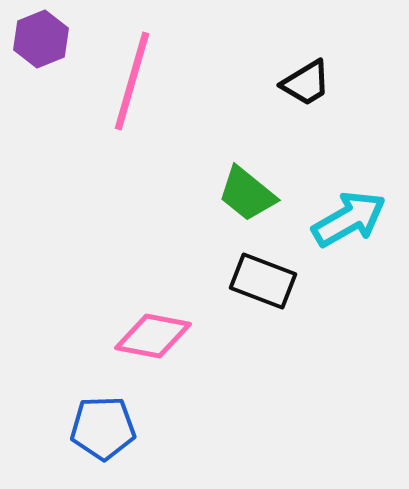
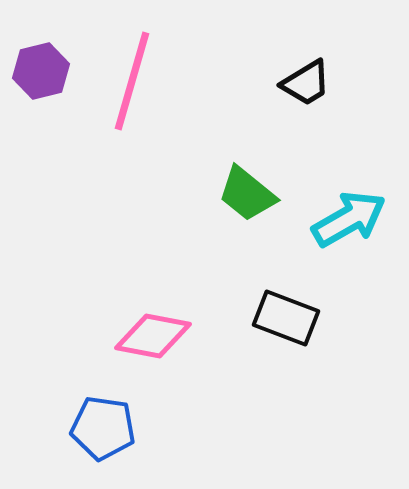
purple hexagon: moved 32 px down; rotated 8 degrees clockwise
black rectangle: moved 23 px right, 37 px down
blue pentagon: rotated 10 degrees clockwise
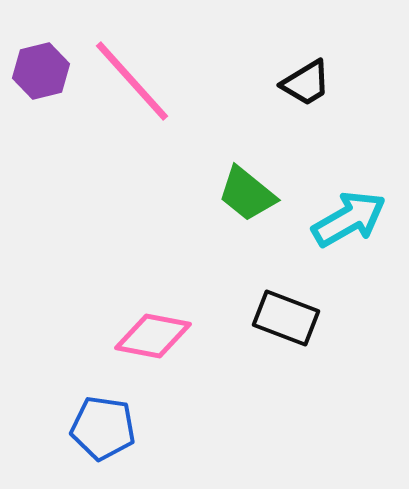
pink line: rotated 58 degrees counterclockwise
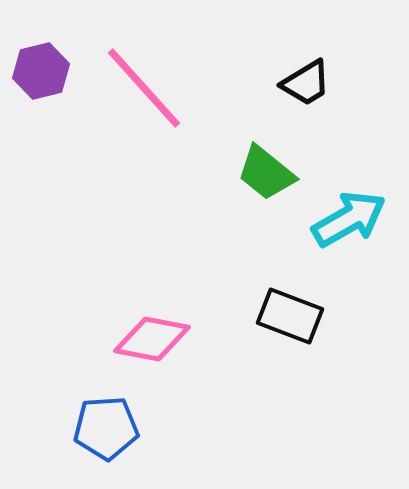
pink line: moved 12 px right, 7 px down
green trapezoid: moved 19 px right, 21 px up
black rectangle: moved 4 px right, 2 px up
pink diamond: moved 1 px left, 3 px down
blue pentagon: moved 3 px right; rotated 12 degrees counterclockwise
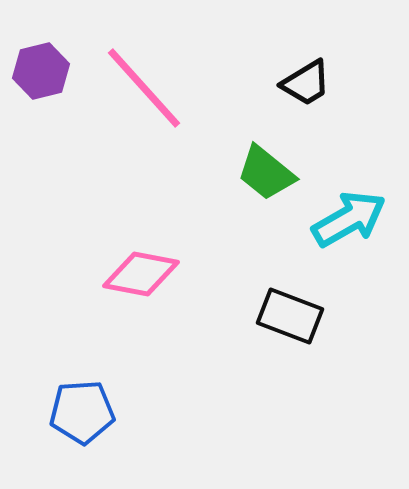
pink diamond: moved 11 px left, 65 px up
blue pentagon: moved 24 px left, 16 px up
